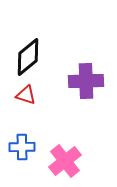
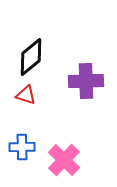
black diamond: moved 3 px right
pink cross: moved 1 px left, 1 px up; rotated 8 degrees counterclockwise
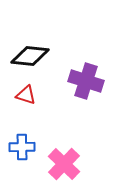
black diamond: moved 1 px left, 1 px up; rotated 45 degrees clockwise
purple cross: rotated 20 degrees clockwise
pink cross: moved 4 px down
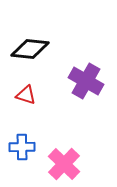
black diamond: moved 7 px up
purple cross: rotated 12 degrees clockwise
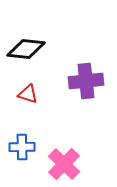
black diamond: moved 4 px left
purple cross: rotated 36 degrees counterclockwise
red triangle: moved 2 px right, 1 px up
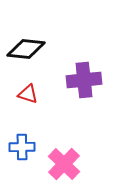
purple cross: moved 2 px left, 1 px up
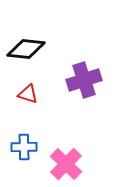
purple cross: rotated 12 degrees counterclockwise
blue cross: moved 2 px right
pink cross: moved 2 px right
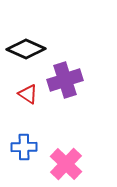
black diamond: rotated 18 degrees clockwise
purple cross: moved 19 px left
red triangle: rotated 15 degrees clockwise
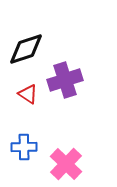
black diamond: rotated 42 degrees counterclockwise
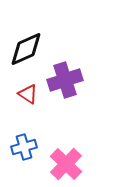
black diamond: rotated 6 degrees counterclockwise
blue cross: rotated 15 degrees counterclockwise
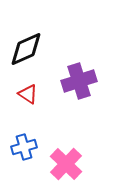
purple cross: moved 14 px right, 1 px down
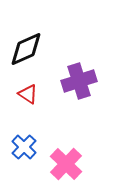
blue cross: rotated 30 degrees counterclockwise
